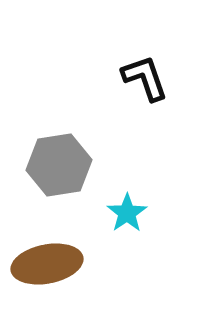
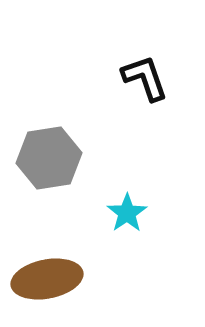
gray hexagon: moved 10 px left, 7 px up
brown ellipse: moved 15 px down
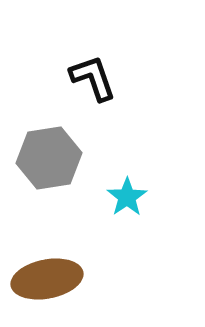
black L-shape: moved 52 px left
cyan star: moved 16 px up
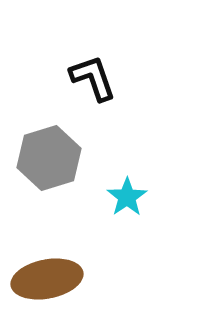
gray hexagon: rotated 8 degrees counterclockwise
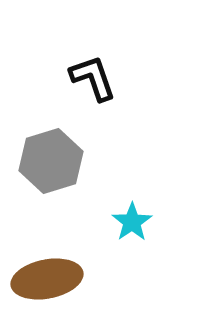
gray hexagon: moved 2 px right, 3 px down
cyan star: moved 5 px right, 25 px down
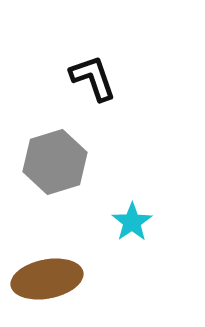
gray hexagon: moved 4 px right, 1 px down
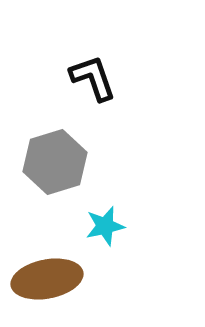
cyan star: moved 27 px left, 4 px down; rotated 21 degrees clockwise
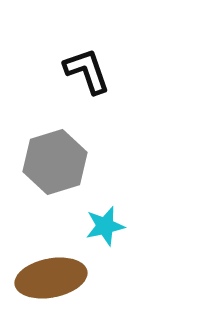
black L-shape: moved 6 px left, 7 px up
brown ellipse: moved 4 px right, 1 px up
